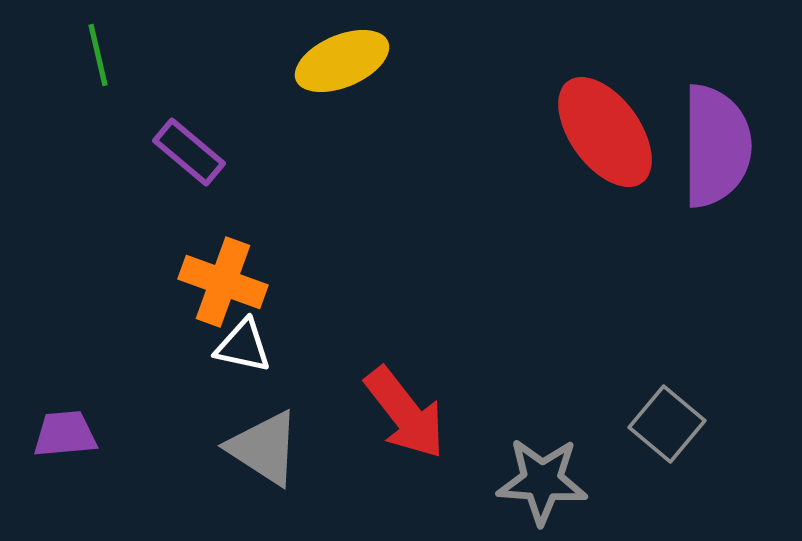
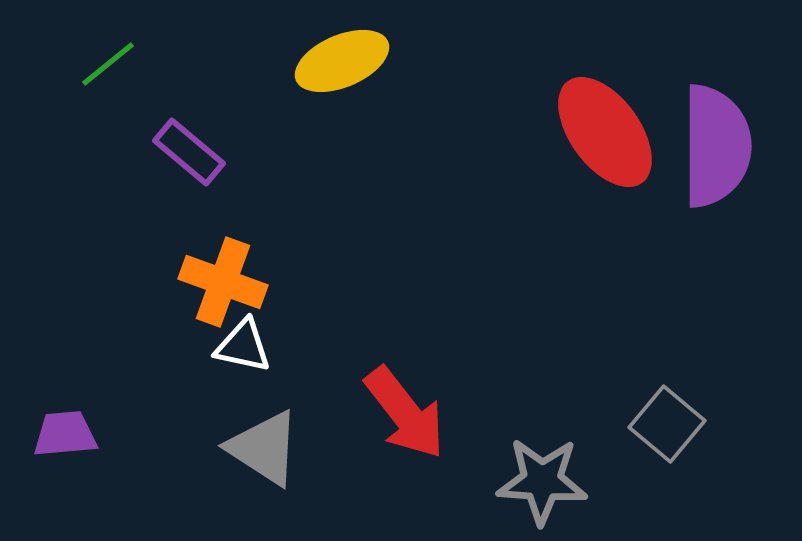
green line: moved 10 px right, 9 px down; rotated 64 degrees clockwise
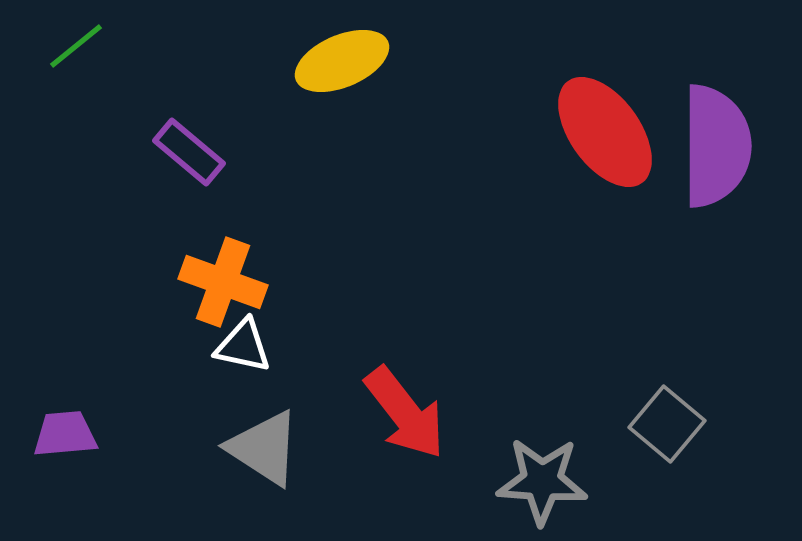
green line: moved 32 px left, 18 px up
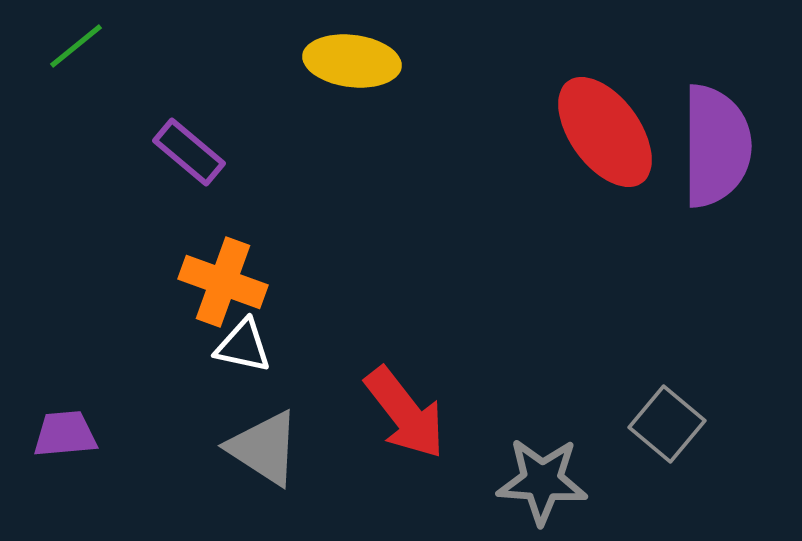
yellow ellipse: moved 10 px right; rotated 30 degrees clockwise
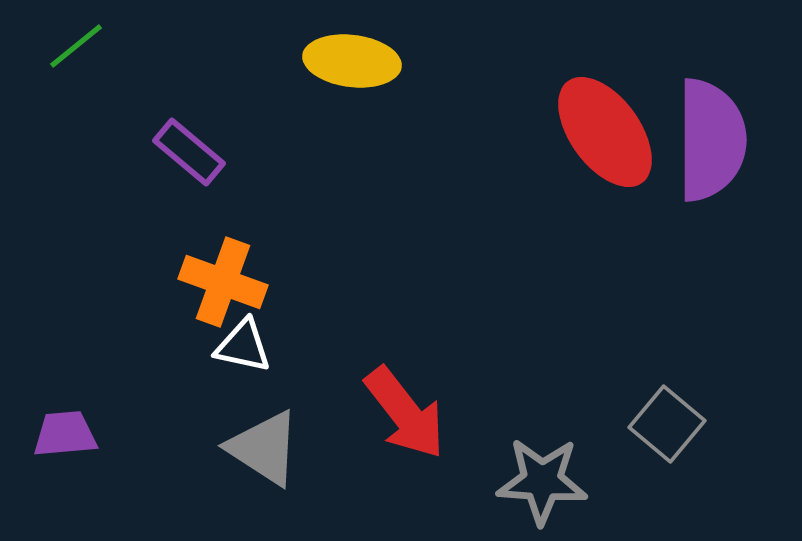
purple semicircle: moved 5 px left, 6 px up
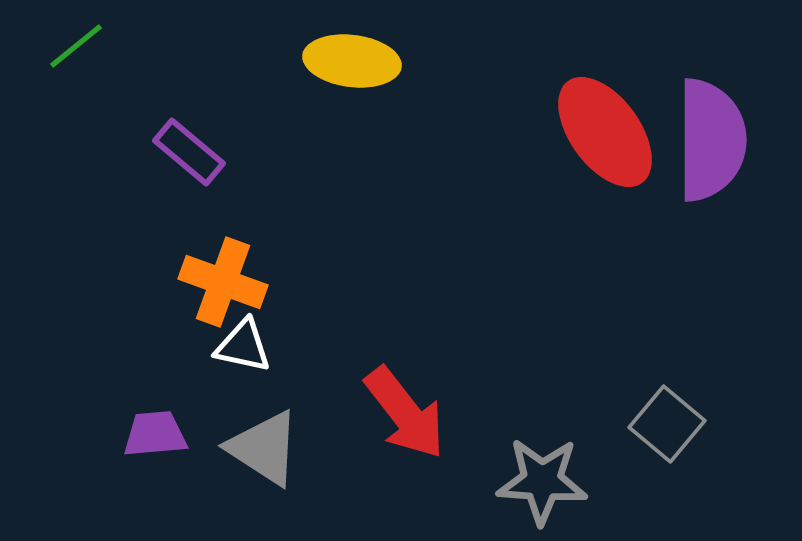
purple trapezoid: moved 90 px right
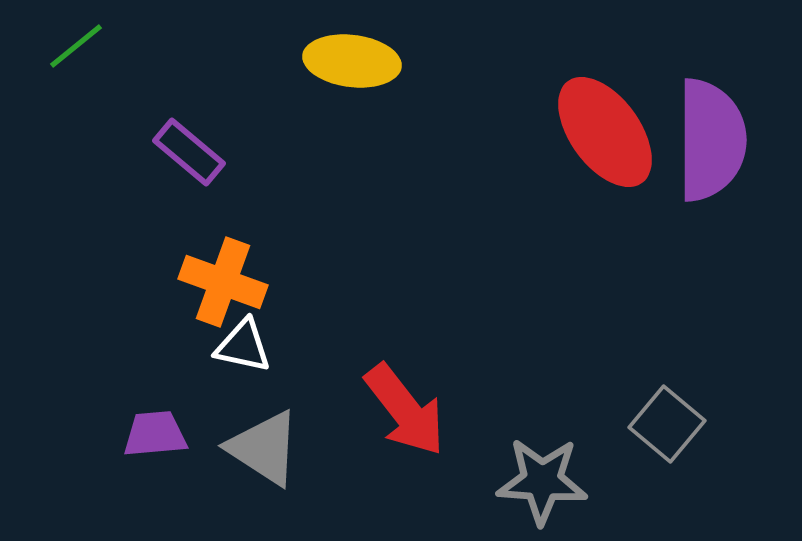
red arrow: moved 3 px up
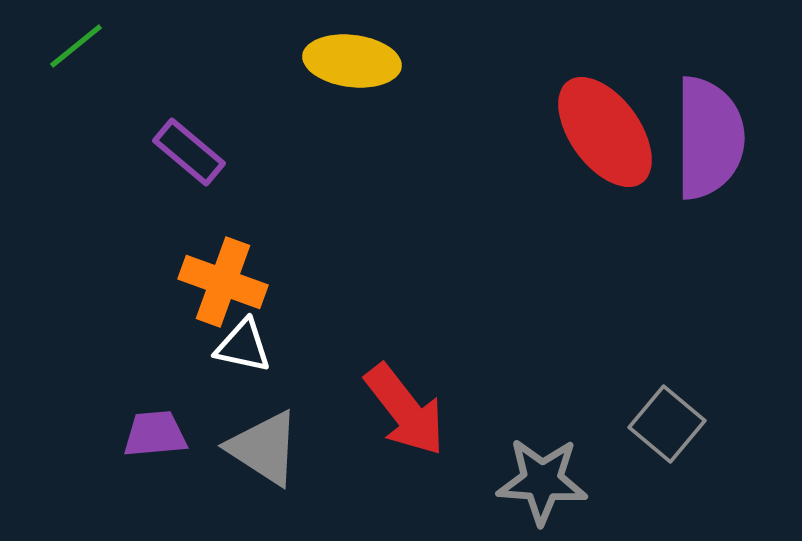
purple semicircle: moved 2 px left, 2 px up
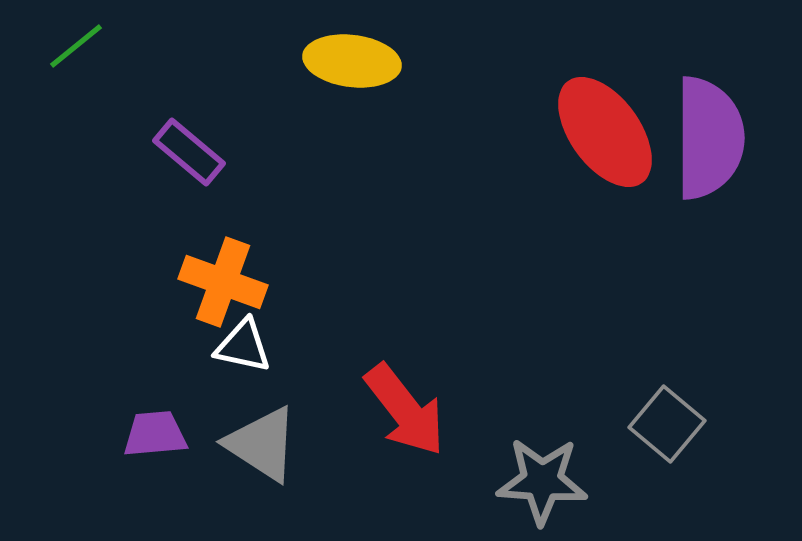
gray triangle: moved 2 px left, 4 px up
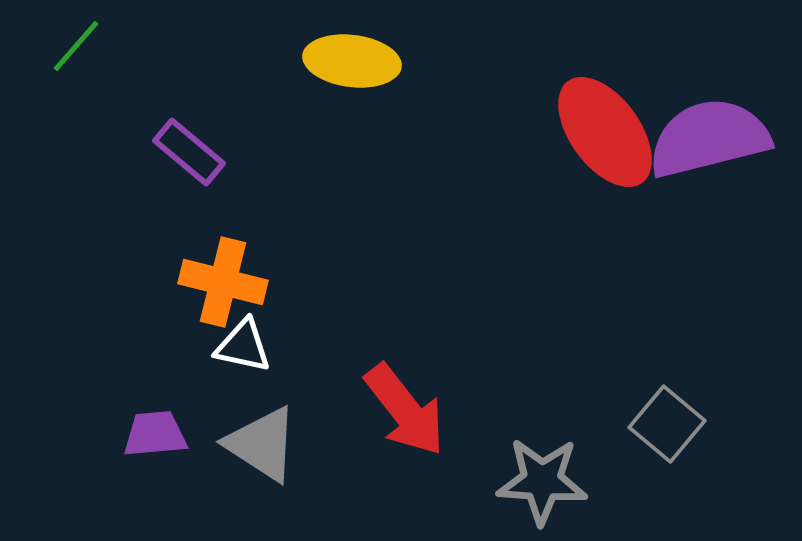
green line: rotated 10 degrees counterclockwise
purple semicircle: rotated 104 degrees counterclockwise
orange cross: rotated 6 degrees counterclockwise
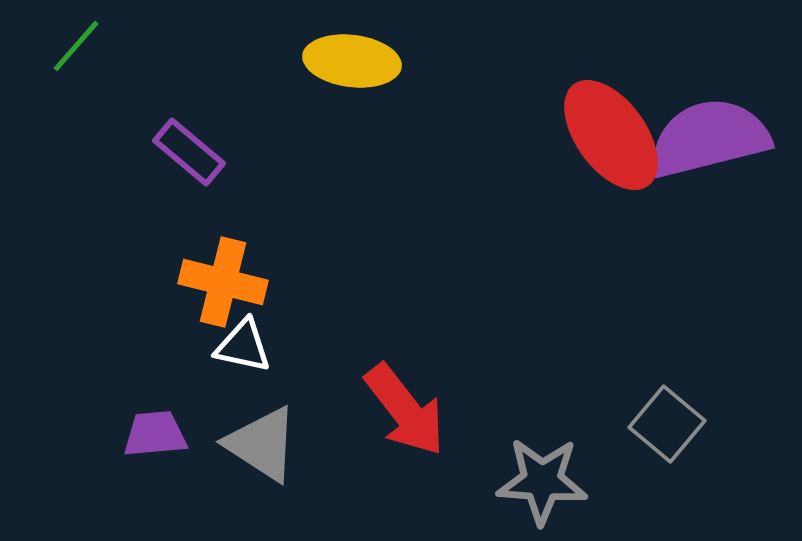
red ellipse: moved 6 px right, 3 px down
